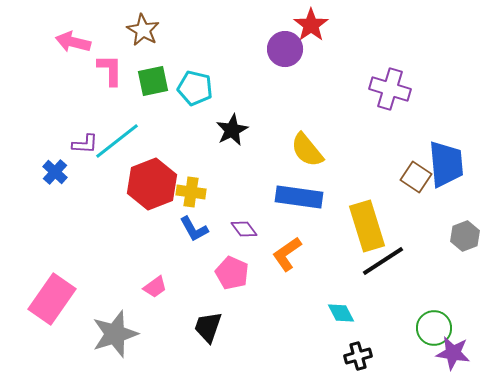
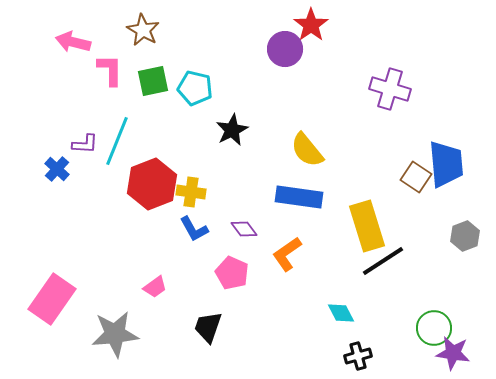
cyan line: rotated 30 degrees counterclockwise
blue cross: moved 2 px right, 3 px up
gray star: rotated 12 degrees clockwise
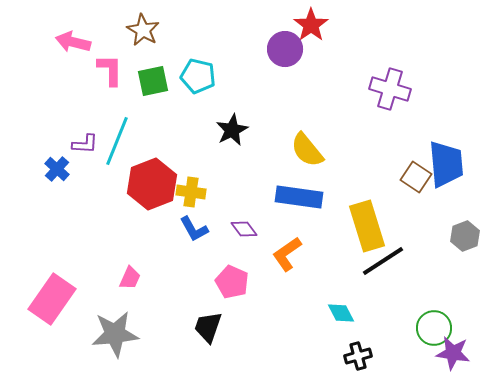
cyan pentagon: moved 3 px right, 12 px up
pink pentagon: moved 9 px down
pink trapezoid: moved 25 px left, 9 px up; rotated 30 degrees counterclockwise
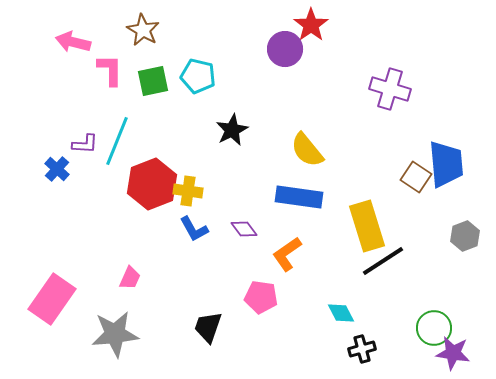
yellow cross: moved 3 px left, 1 px up
pink pentagon: moved 29 px right, 15 px down; rotated 16 degrees counterclockwise
black cross: moved 4 px right, 7 px up
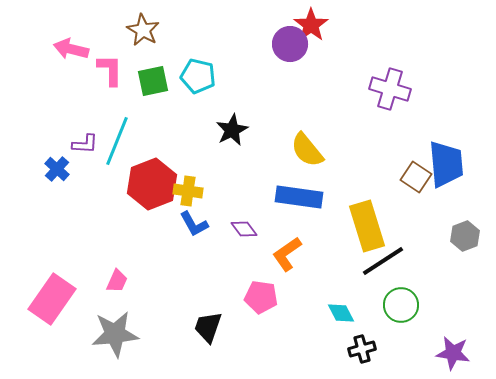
pink arrow: moved 2 px left, 7 px down
purple circle: moved 5 px right, 5 px up
blue L-shape: moved 5 px up
pink trapezoid: moved 13 px left, 3 px down
green circle: moved 33 px left, 23 px up
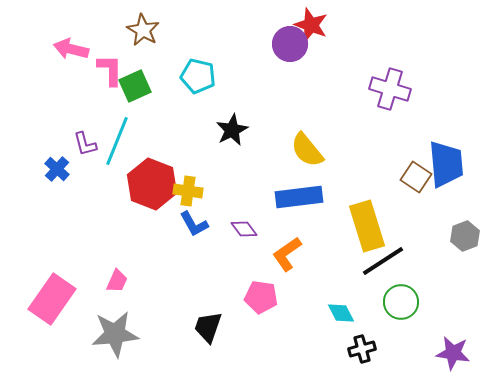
red star: rotated 16 degrees counterclockwise
green square: moved 18 px left, 5 px down; rotated 12 degrees counterclockwise
purple L-shape: rotated 72 degrees clockwise
red hexagon: rotated 18 degrees counterclockwise
blue rectangle: rotated 15 degrees counterclockwise
green circle: moved 3 px up
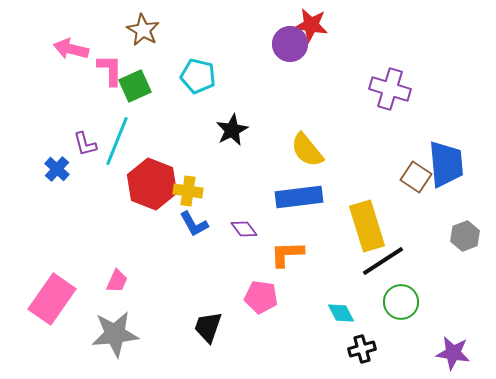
red star: rotated 12 degrees counterclockwise
orange L-shape: rotated 33 degrees clockwise
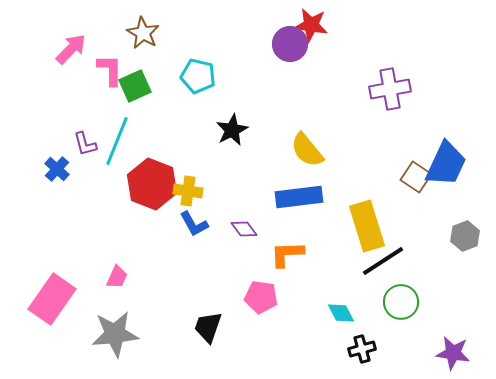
brown star: moved 3 px down
pink arrow: rotated 120 degrees clockwise
purple cross: rotated 27 degrees counterclockwise
blue trapezoid: rotated 30 degrees clockwise
pink trapezoid: moved 4 px up
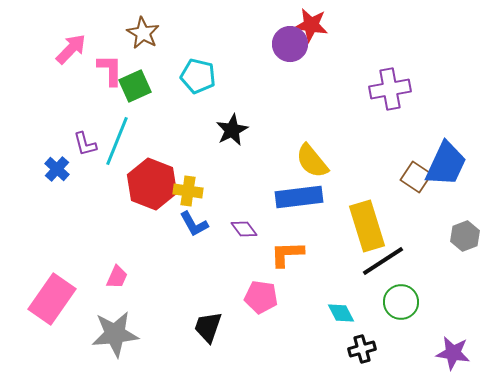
yellow semicircle: moved 5 px right, 11 px down
